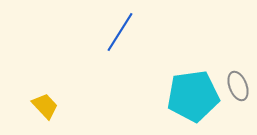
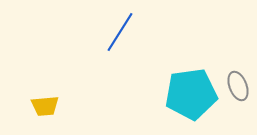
cyan pentagon: moved 2 px left, 2 px up
yellow trapezoid: rotated 128 degrees clockwise
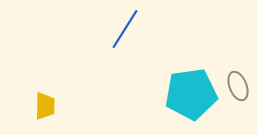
blue line: moved 5 px right, 3 px up
yellow trapezoid: rotated 84 degrees counterclockwise
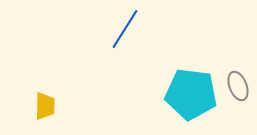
cyan pentagon: rotated 15 degrees clockwise
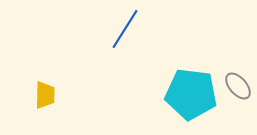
gray ellipse: rotated 20 degrees counterclockwise
yellow trapezoid: moved 11 px up
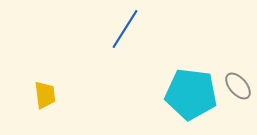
yellow trapezoid: rotated 8 degrees counterclockwise
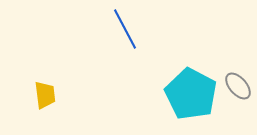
blue line: rotated 60 degrees counterclockwise
cyan pentagon: rotated 21 degrees clockwise
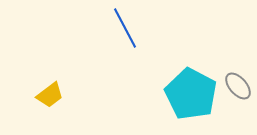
blue line: moved 1 px up
yellow trapezoid: moved 5 px right; rotated 60 degrees clockwise
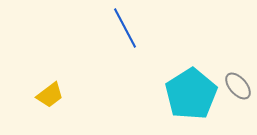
cyan pentagon: rotated 12 degrees clockwise
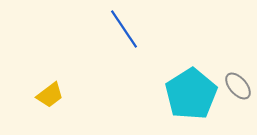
blue line: moved 1 px left, 1 px down; rotated 6 degrees counterclockwise
